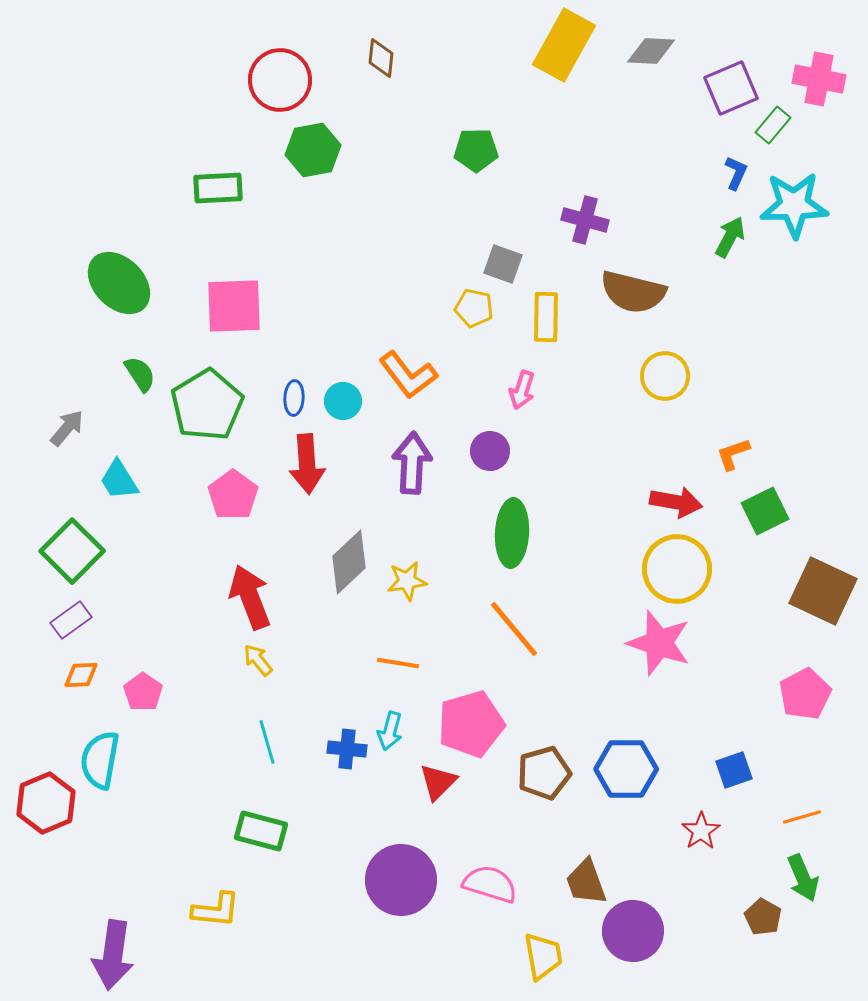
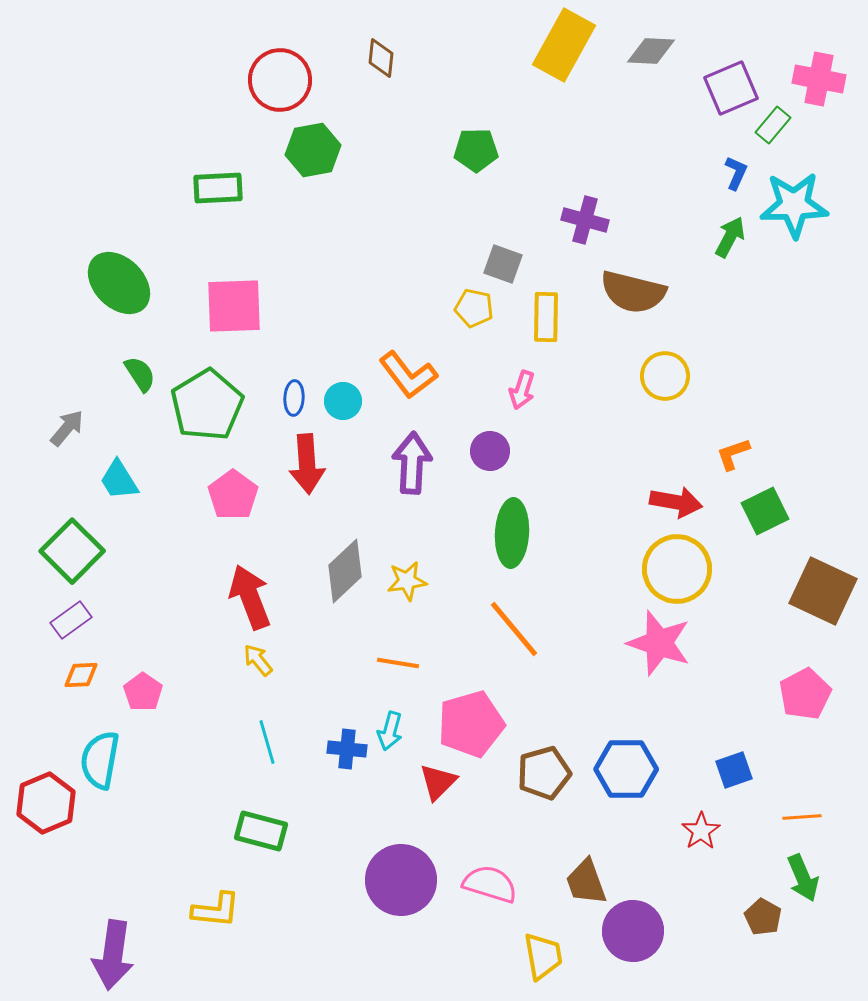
gray diamond at (349, 562): moved 4 px left, 9 px down
orange line at (802, 817): rotated 12 degrees clockwise
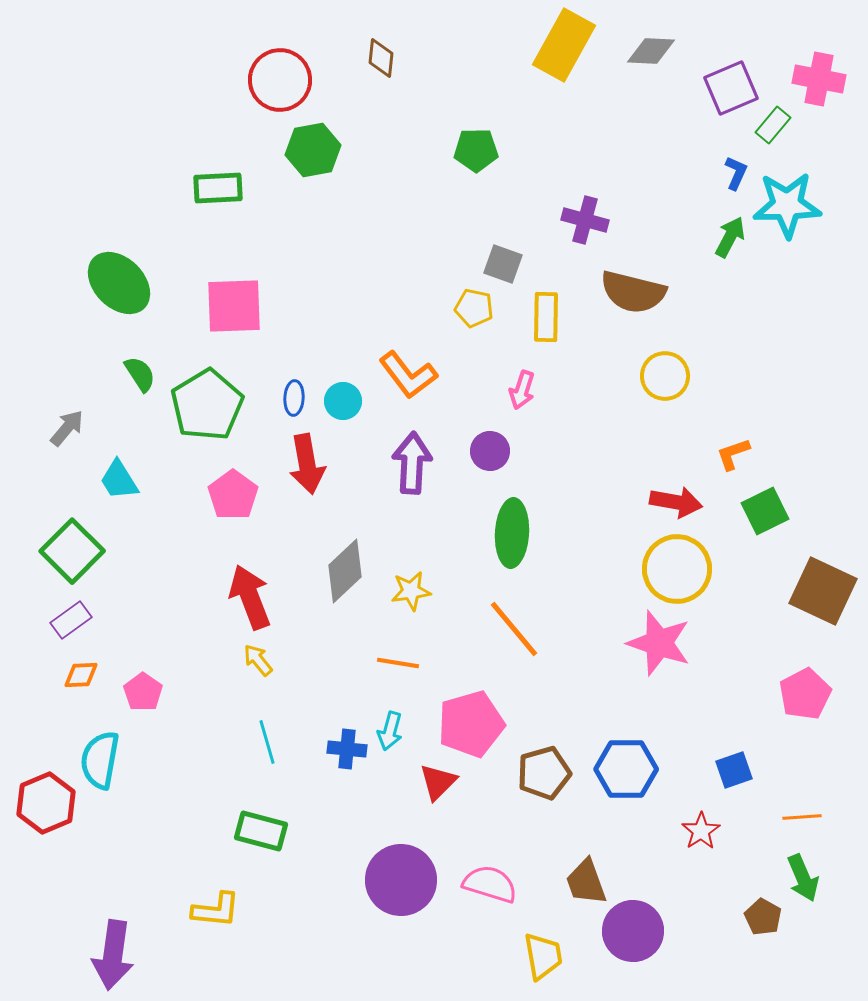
cyan star at (794, 205): moved 7 px left
red arrow at (307, 464): rotated 6 degrees counterclockwise
yellow star at (407, 581): moved 4 px right, 10 px down
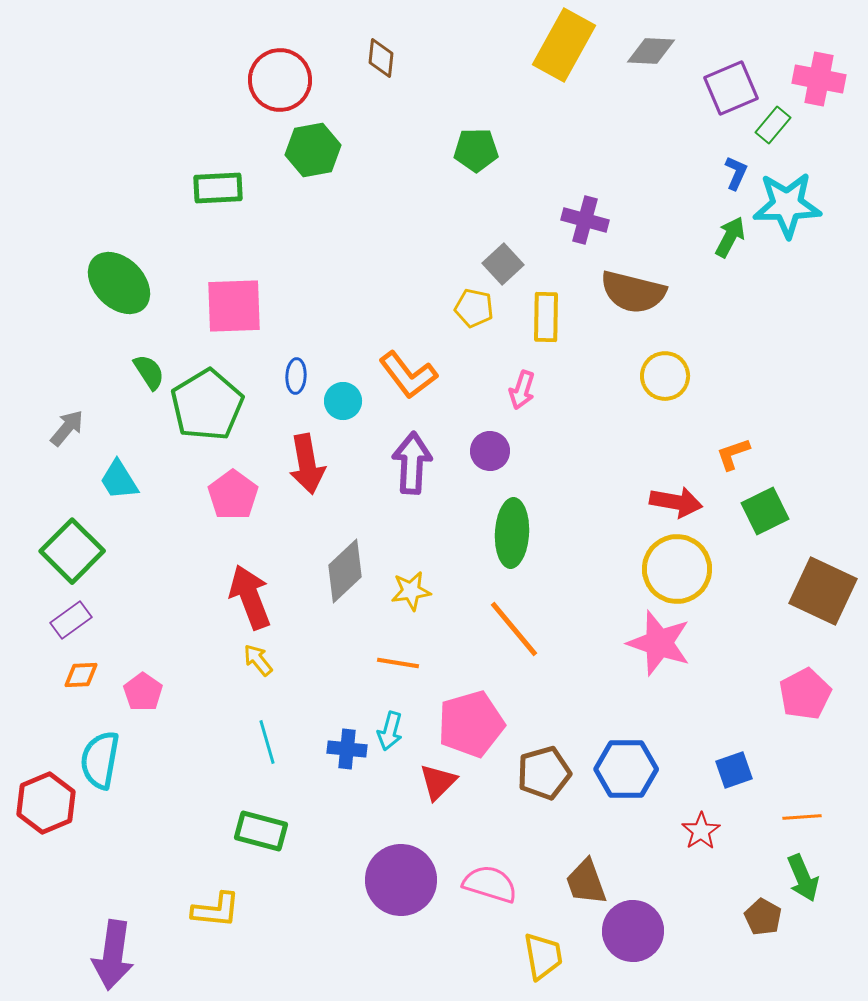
gray square at (503, 264): rotated 27 degrees clockwise
green semicircle at (140, 374): moved 9 px right, 2 px up
blue ellipse at (294, 398): moved 2 px right, 22 px up
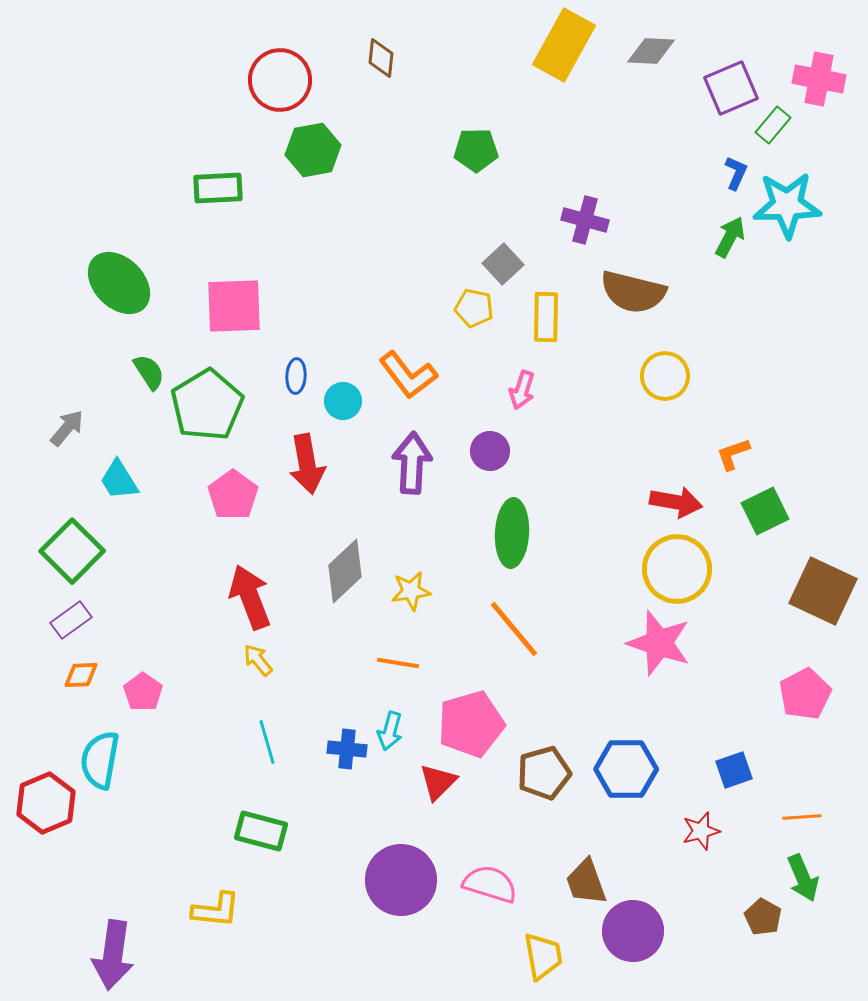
red star at (701, 831): rotated 18 degrees clockwise
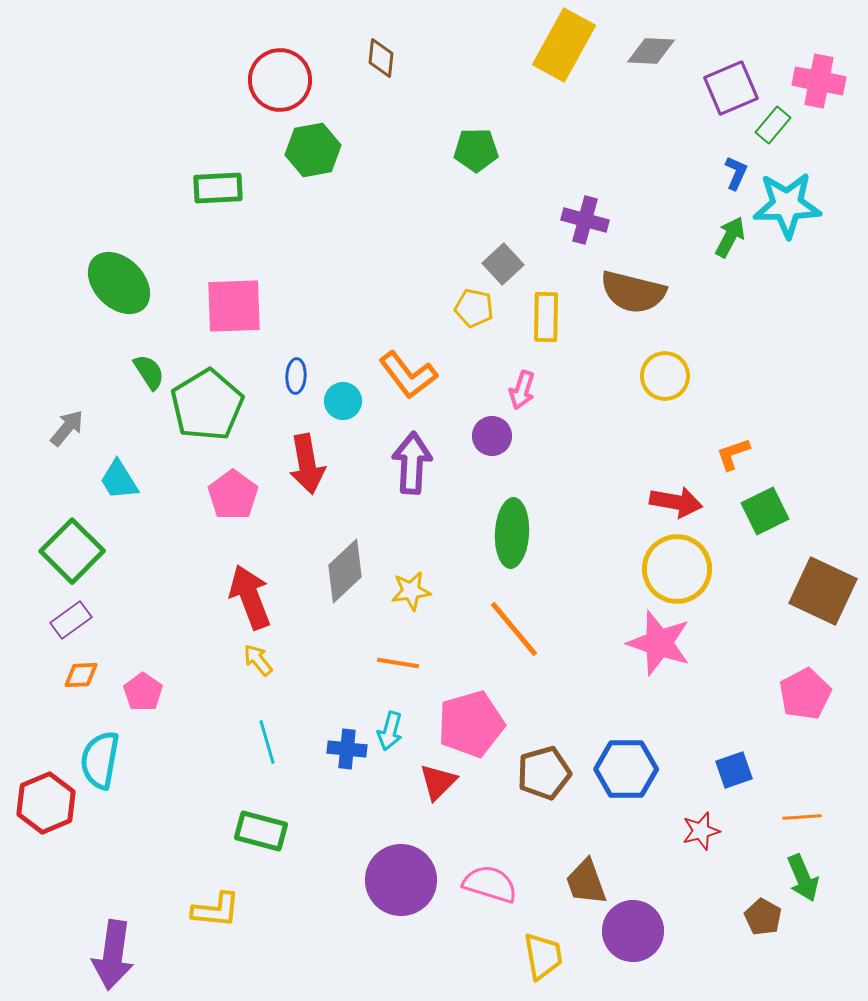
pink cross at (819, 79): moved 2 px down
purple circle at (490, 451): moved 2 px right, 15 px up
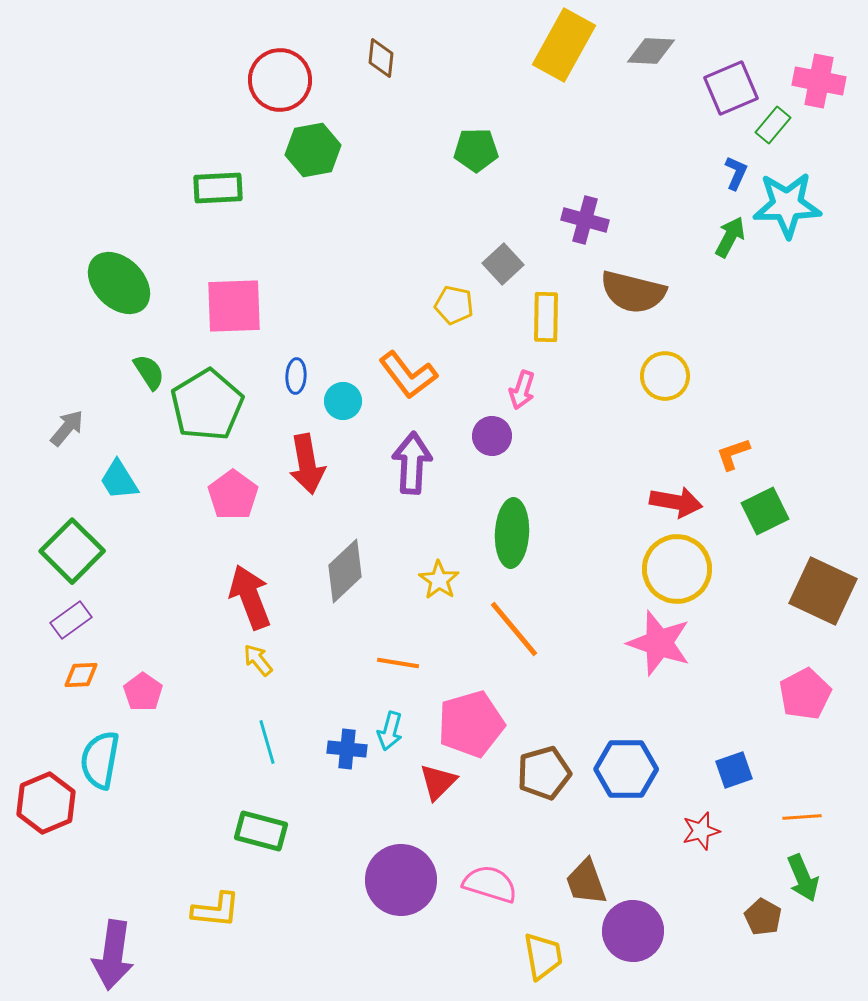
yellow pentagon at (474, 308): moved 20 px left, 3 px up
yellow star at (411, 591): moved 28 px right, 11 px up; rotated 30 degrees counterclockwise
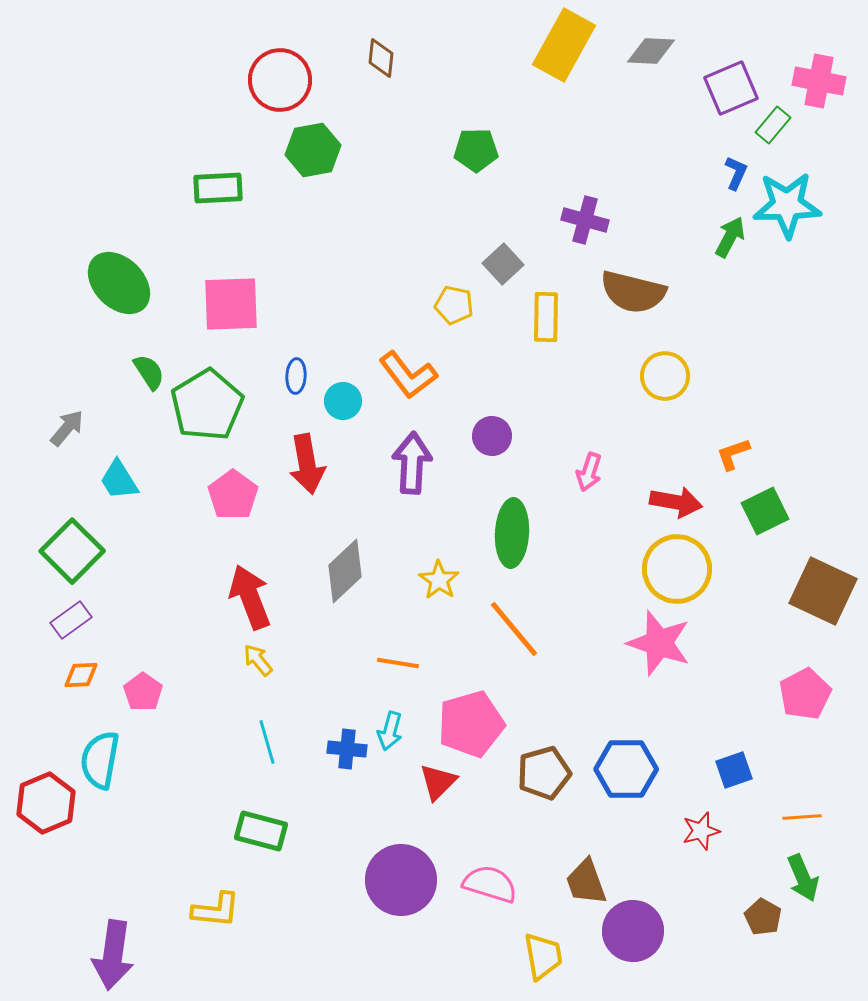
pink square at (234, 306): moved 3 px left, 2 px up
pink arrow at (522, 390): moved 67 px right, 82 px down
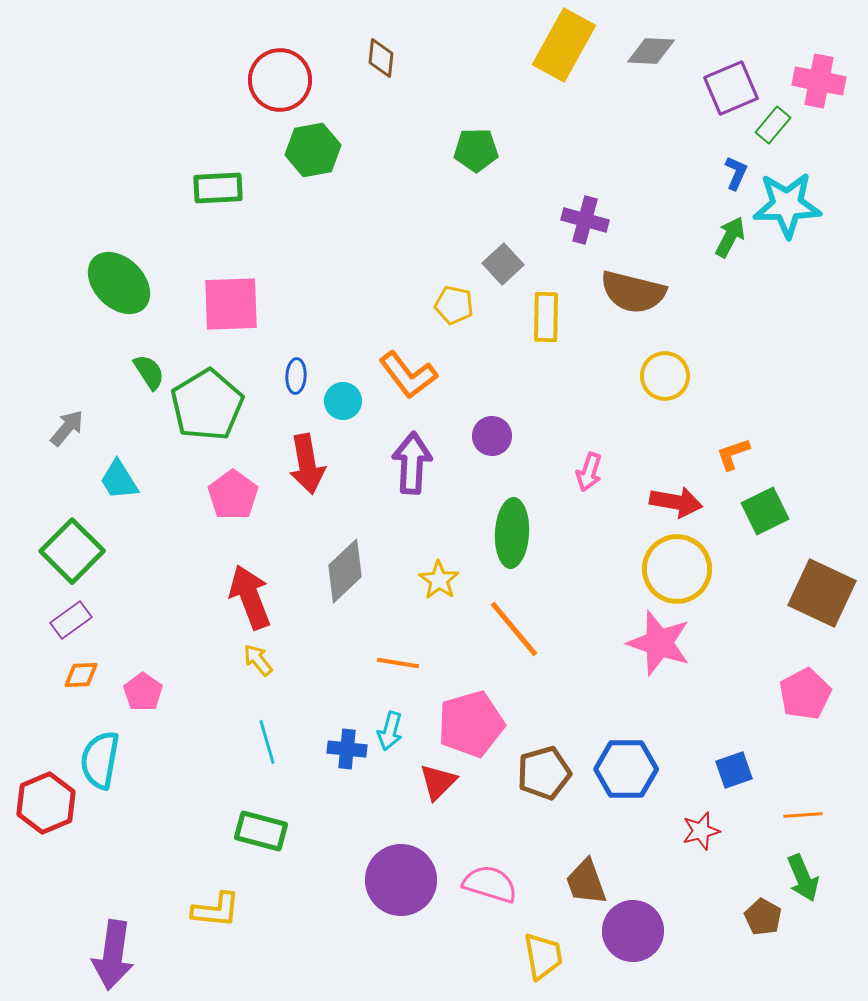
brown square at (823, 591): moved 1 px left, 2 px down
orange line at (802, 817): moved 1 px right, 2 px up
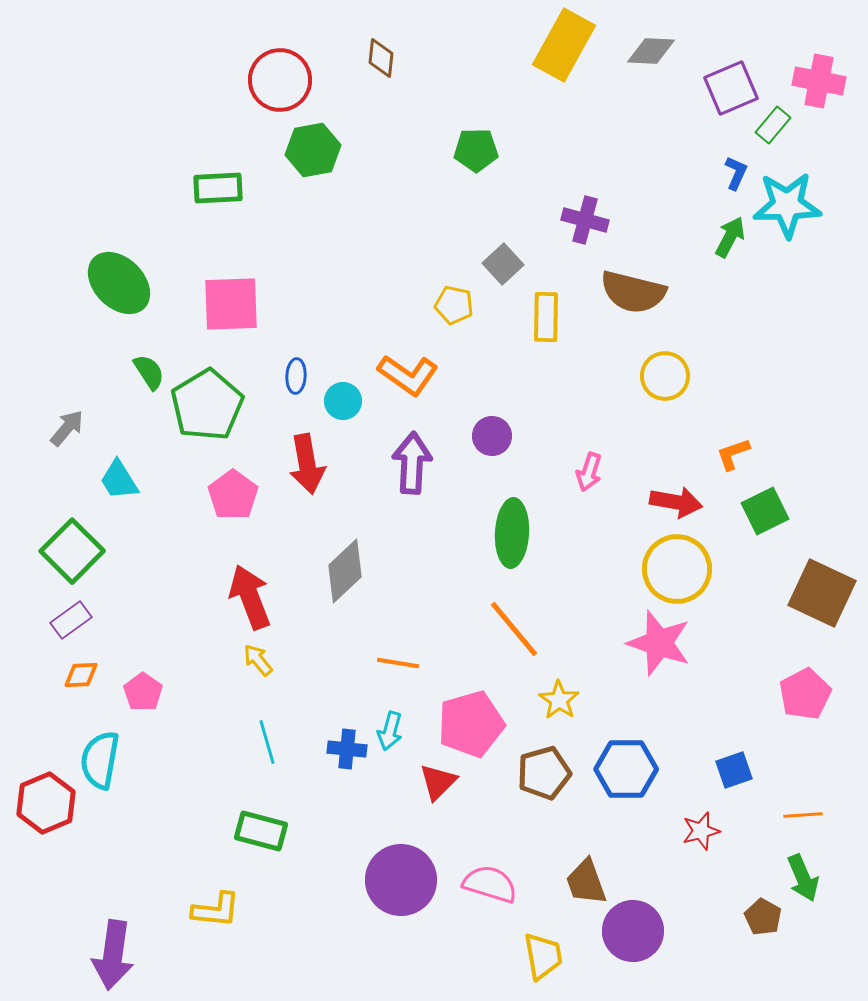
orange L-shape at (408, 375): rotated 18 degrees counterclockwise
yellow star at (439, 580): moved 120 px right, 120 px down
